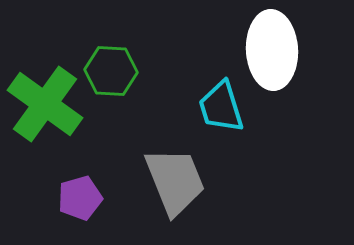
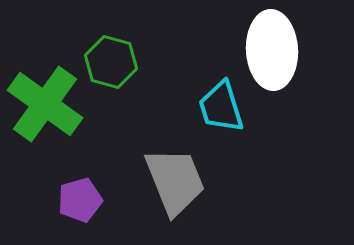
green hexagon: moved 9 px up; rotated 12 degrees clockwise
purple pentagon: moved 2 px down
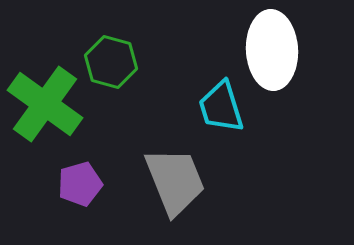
purple pentagon: moved 16 px up
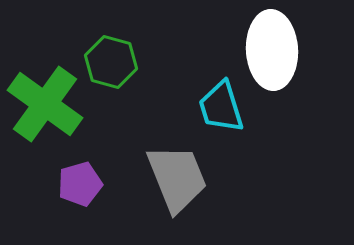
gray trapezoid: moved 2 px right, 3 px up
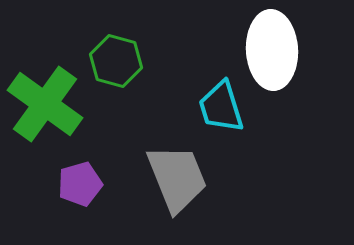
green hexagon: moved 5 px right, 1 px up
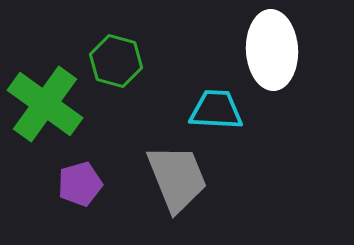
cyan trapezoid: moved 5 px left, 3 px down; rotated 110 degrees clockwise
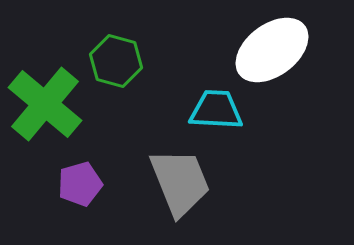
white ellipse: rotated 56 degrees clockwise
green cross: rotated 4 degrees clockwise
gray trapezoid: moved 3 px right, 4 px down
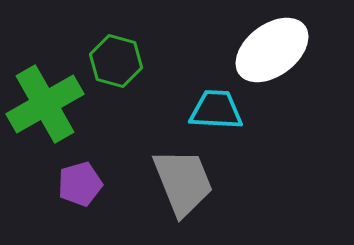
green cross: rotated 20 degrees clockwise
gray trapezoid: moved 3 px right
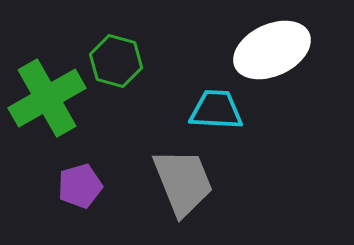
white ellipse: rotated 12 degrees clockwise
green cross: moved 2 px right, 6 px up
purple pentagon: moved 2 px down
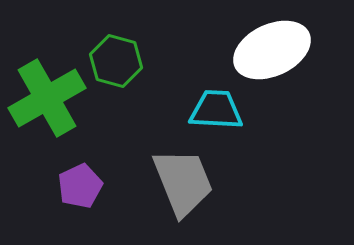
purple pentagon: rotated 9 degrees counterclockwise
